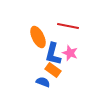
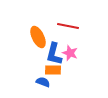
blue L-shape: moved 1 px right
orange rectangle: rotated 35 degrees counterclockwise
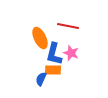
orange ellipse: moved 2 px right, 1 px down
pink star: moved 1 px right
blue semicircle: moved 2 px left, 3 px up; rotated 88 degrees counterclockwise
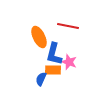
orange ellipse: moved 1 px left, 1 px up
pink star: moved 2 px left, 9 px down
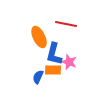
red line: moved 2 px left, 2 px up
blue semicircle: moved 3 px left, 2 px up
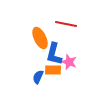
orange ellipse: moved 1 px right, 1 px down
